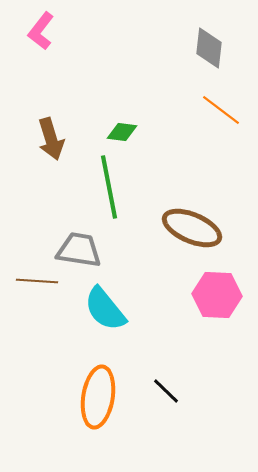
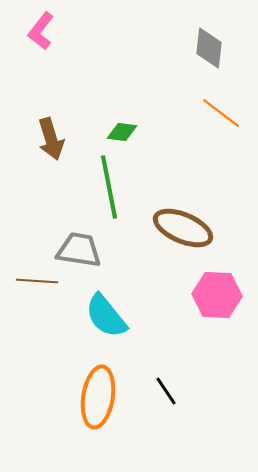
orange line: moved 3 px down
brown ellipse: moved 9 px left
cyan semicircle: moved 1 px right, 7 px down
black line: rotated 12 degrees clockwise
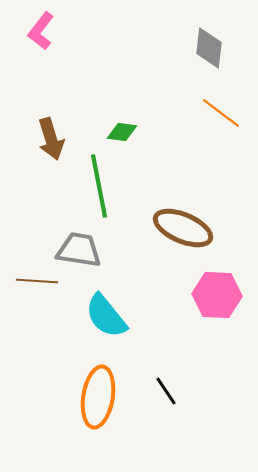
green line: moved 10 px left, 1 px up
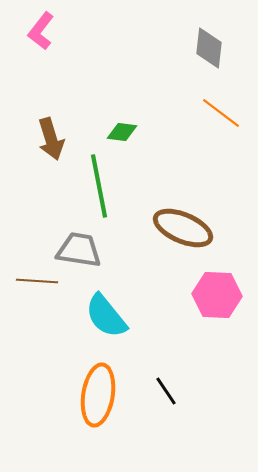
orange ellipse: moved 2 px up
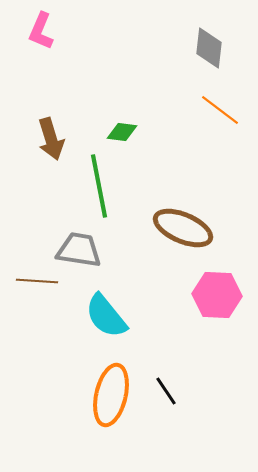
pink L-shape: rotated 15 degrees counterclockwise
orange line: moved 1 px left, 3 px up
orange ellipse: moved 13 px right; rotated 4 degrees clockwise
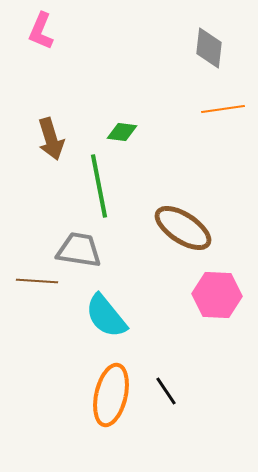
orange line: moved 3 px right, 1 px up; rotated 45 degrees counterclockwise
brown ellipse: rotated 10 degrees clockwise
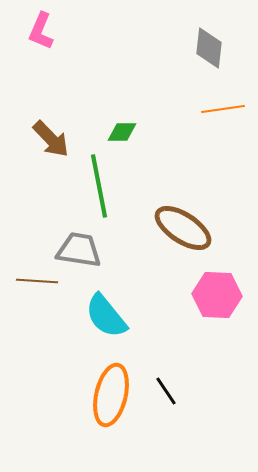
green diamond: rotated 8 degrees counterclockwise
brown arrow: rotated 27 degrees counterclockwise
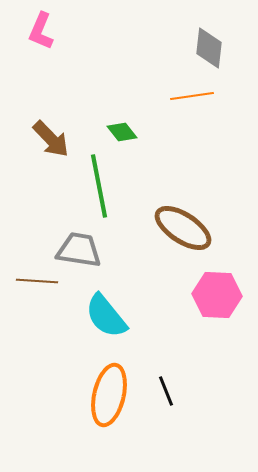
orange line: moved 31 px left, 13 px up
green diamond: rotated 52 degrees clockwise
black line: rotated 12 degrees clockwise
orange ellipse: moved 2 px left
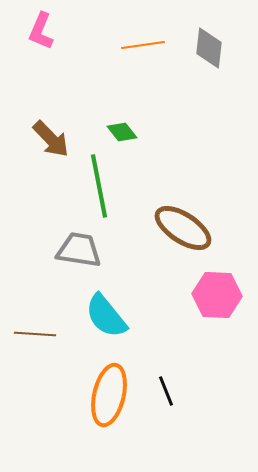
orange line: moved 49 px left, 51 px up
brown line: moved 2 px left, 53 px down
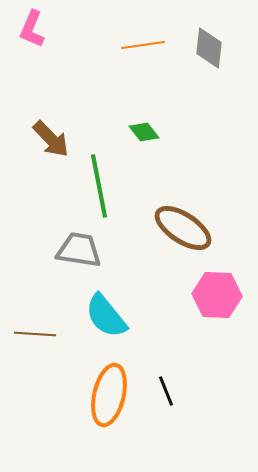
pink L-shape: moved 9 px left, 2 px up
green diamond: moved 22 px right
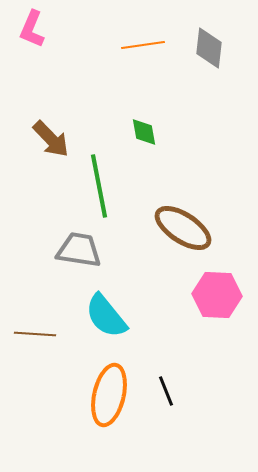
green diamond: rotated 28 degrees clockwise
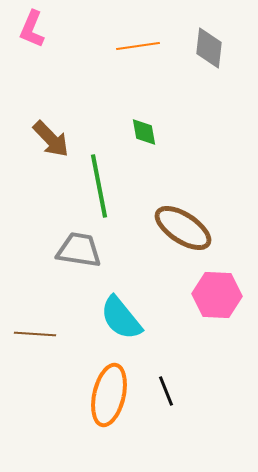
orange line: moved 5 px left, 1 px down
cyan semicircle: moved 15 px right, 2 px down
